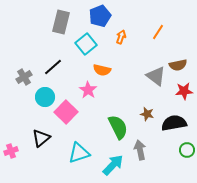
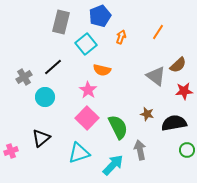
brown semicircle: rotated 30 degrees counterclockwise
pink square: moved 21 px right, 6 px down
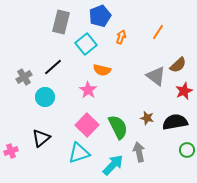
red star: rotated 18 degrees counterclockwise
brown star: moved 4 px down
pink square: moved 7 px down
black semicircle: moved 1 px right, 1 px up
gray arrow: moved 1 px left, 2 px down
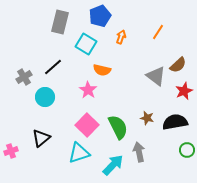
gray rectangle: moved 1 px left
cyan square: rotated 20 degrees counterclockwise
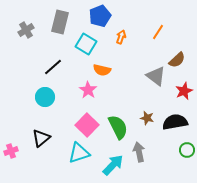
brown semicircle: moved 1 px left, 5 px up
gray cross: moved 2 px right, 47 px up
